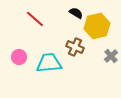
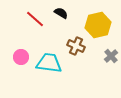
black semicircle: moved 15 px left
yellow hexagon: moved 1 px right, 1 px up
brown cross: moved 1 px right, 1 px up
pink circle: moved 2 px right
cyan trapezoid: rotated 12 degrees clockwise
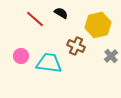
pink circle: moved 1 px up
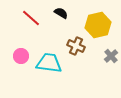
red line: moved 4 px left, 1 px up
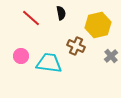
black semicircle: rotated 48 degrees clockwise
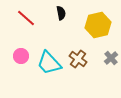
red line: moved 5 px left
brown cross: moved 2 px right, 13 px down; rotated 12 degrees clockwise
gray cross: moved 2 px down
cyan trapezoid: rotated 140 degrees counterclockwise
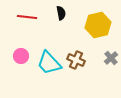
red line: moved 1 px right, 1 px up; rotated 36 degrees counterclockwise
brown cross: moved 2 px left, 1 px down; rotated 12 degrees counterclockwise
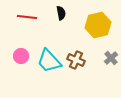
cyan trapezoid: moved 2 px up
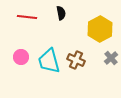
yellow hexagon: moved 2 px right, 4 px down; rotated 15 degrees counterclockwise
pink circle: moved 1 px down
cyan trapezoid: rotated 28 degrees clockwise
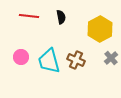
black semicircle: moved 4 px down
red line: moved 2 px right, 1 px up
